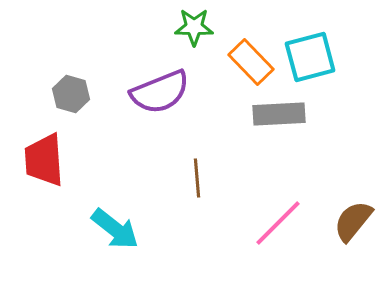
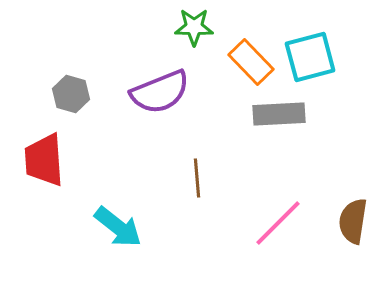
brown semicircle: rotated 30 degrees counterclockwise
cyan arrow: moved 3 px right, 2 px up
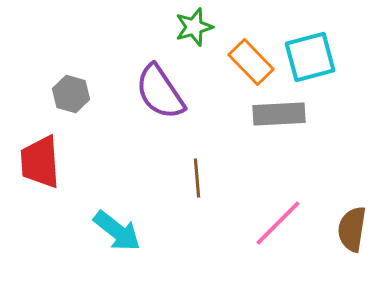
green star: rotated 18 degrees counterclockwise
purple semicircle: rotated 78 degrees clockwise
red trapezoid: moved 4 px left, 2 px down
brown semicircle: moved 1 px left, 8 px down
cyan arrow: moved 1 px left, 4 px down
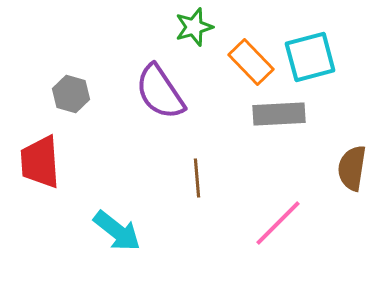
brown semicircle: moved 61 px up
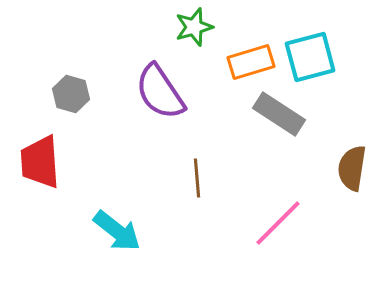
orange rectangle: rotated 63 degrees counterclockwise
gray rectangle: rotated 36 degrees clockwise
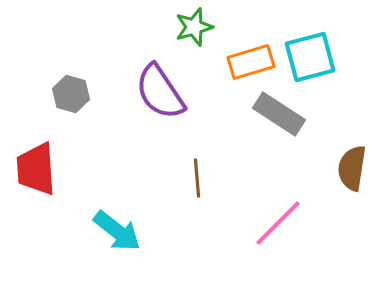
red trapezoid: moved 4 px left, 7 px down
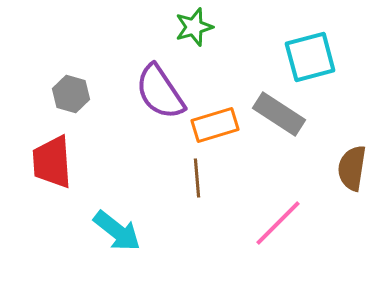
orange rectangle: moved 36 px left, 63 px down
red trapezoid: moved 16 px right, 7 px up
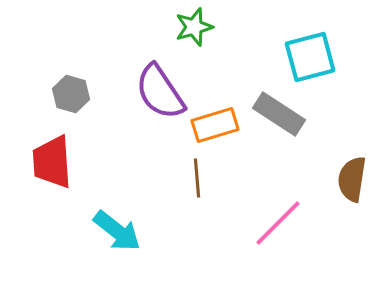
brown semicircle: moved 11 px down
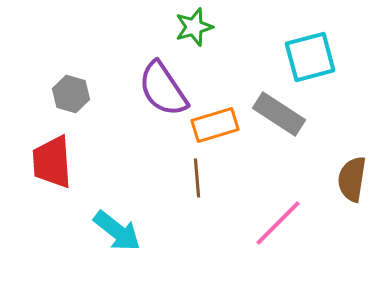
purple semicircle: moved 3 px right, 3 px up
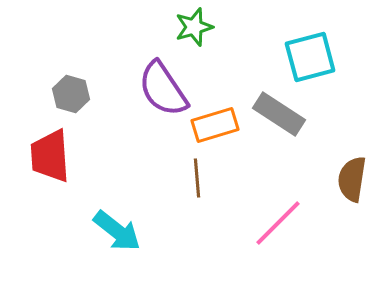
red trapezoid: moved 2 px left, 6 px up
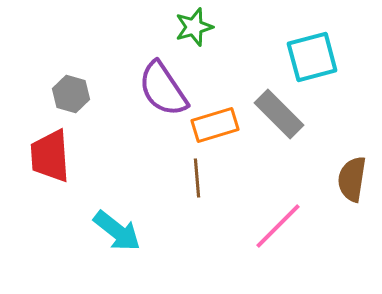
cyan square: moved 2 px right
gray rectangle: rotated 12 degrees clockwise
pink line: moved 3 px down
